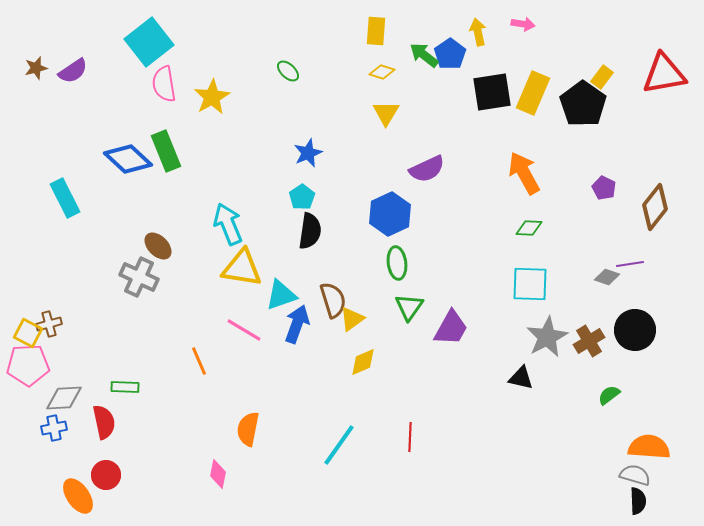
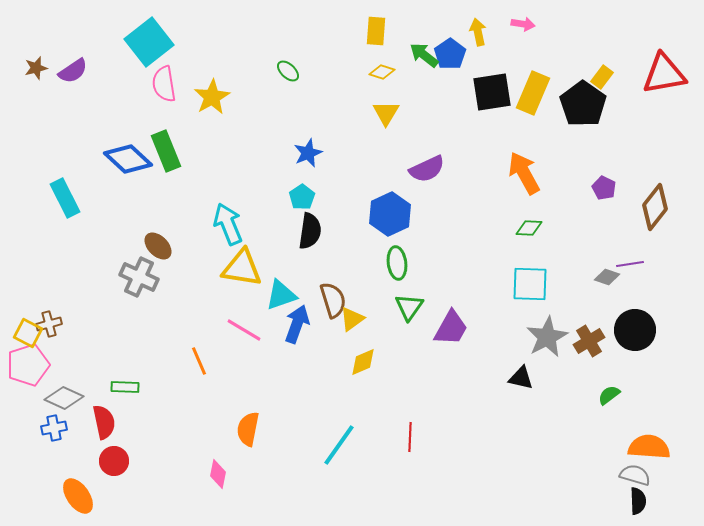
pink pentagon at (28, 365): rotated 15 degrees counterclockwise
gray diamond at (64, 398): rotated 27 degrees clockwise
red circle at (106, 475): moved 8 px right, 14 px up
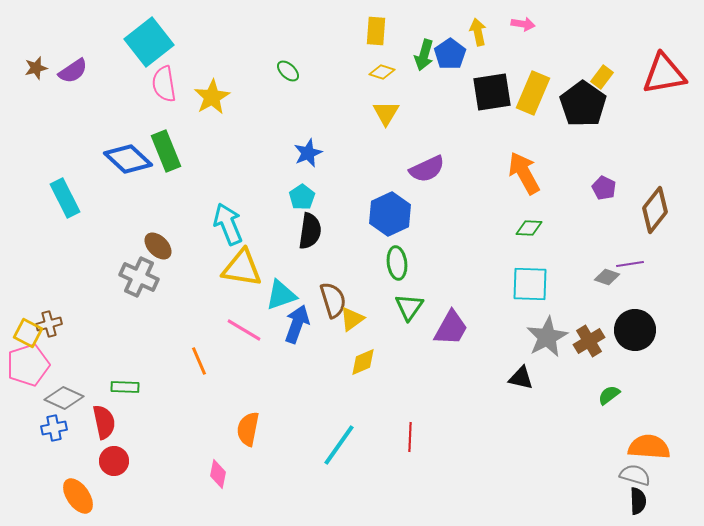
green arrow at (424, 55): rotated 112 degrees counterclockwise
brown diamond at (655, 207): moved 3 px down
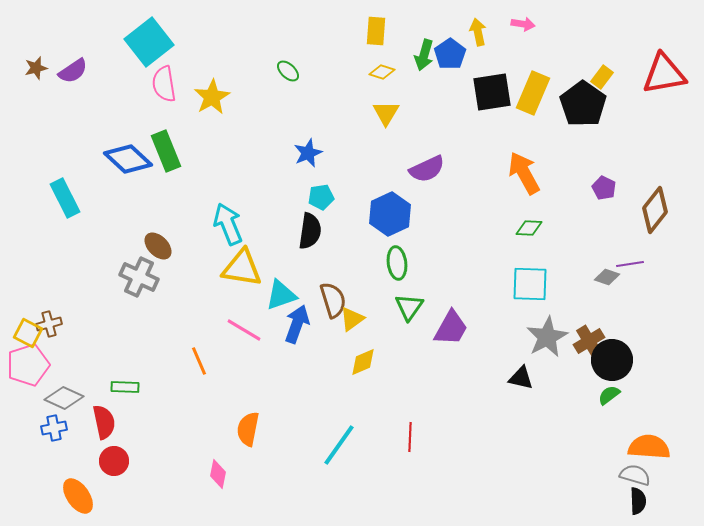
cyan pentagon at (302, 197): moved 19 px right; rotated 25 degrees clockwise
black circle at (635, 330): moved 23 px left, 30 px down
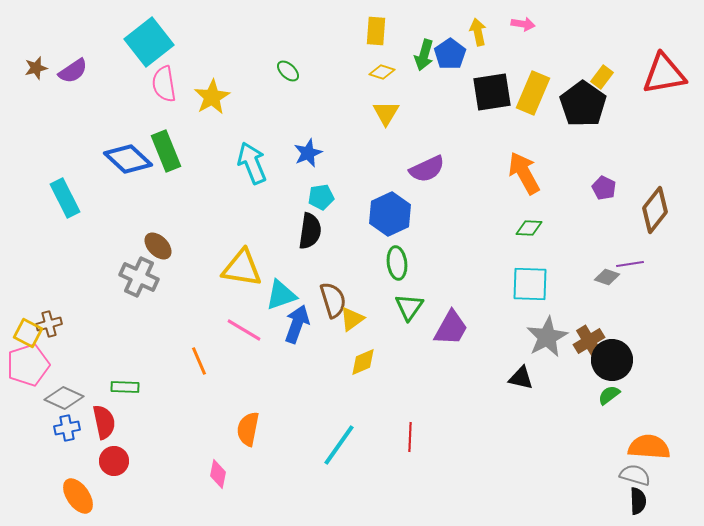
cyan arrow at (228, 224): moved 24 px right, 61 px up
blue cross at (54, 428): moved 13 px right
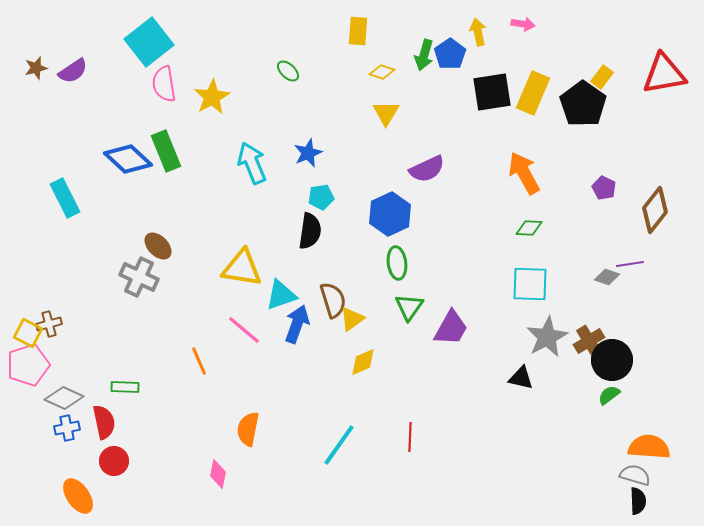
yellow rectangle at (376, 31): moved 18 px left
pink line at (244, 330): rotated 9 degrees clockwise
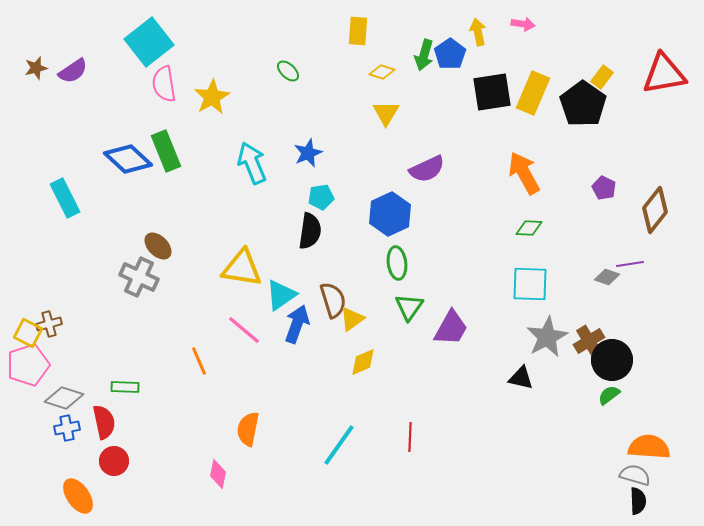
cyan triangle at (281, 295): rotated 16 degrees counterclockwise
gray diamond at (64, 398): rotated 6 degrees counterclockwise
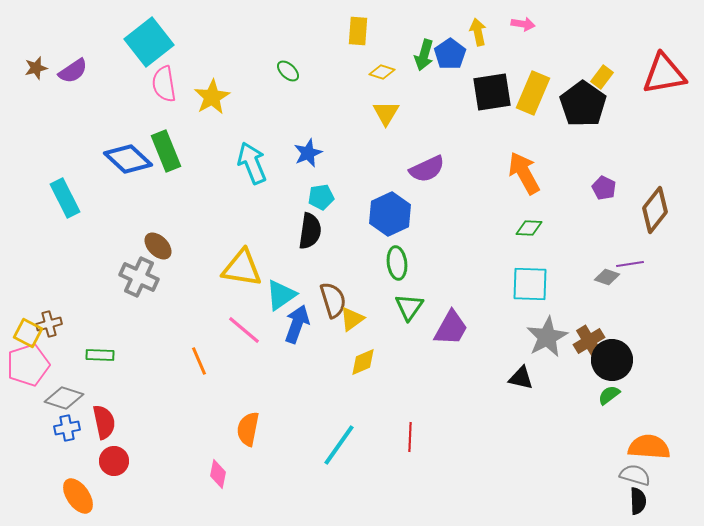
green rectangle at (125, 387): moved 25 px left, 32 px up
